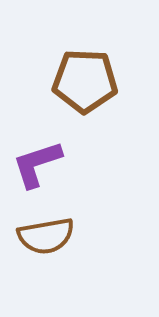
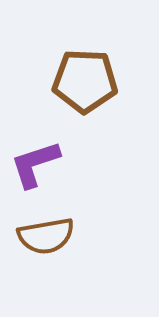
purple L-shape: moved 2 px left
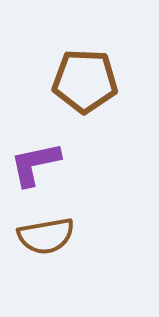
purple L-shape: rotated 6 degrees clockwise
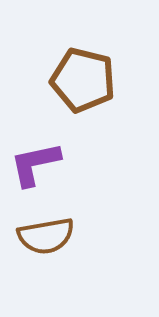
brown pentagon: moved 2 px left, 1 px up; rotated 12 degrees clockwise
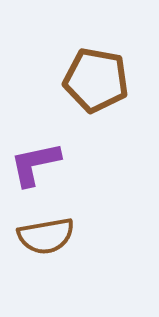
brown pentagon: moved 13 px right; rotated 4 degrees counterclockwise
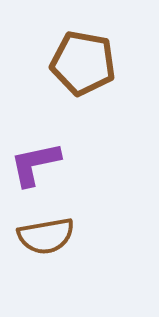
brown pentagon: moved 13 px left, 17 px up
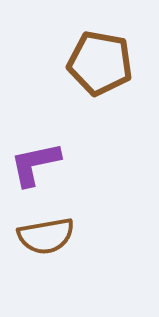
brown pentagon: moved 17 px right
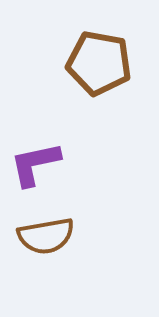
brown pentagon: moved 1 px left
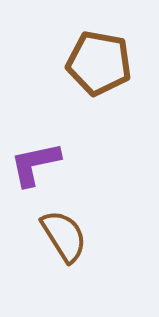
brown semicircle: moved 18 px right; rotated 112 degrees counterclockwise
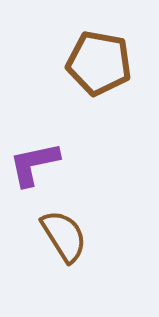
purple L-shape: moved 1 px left
